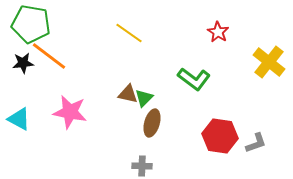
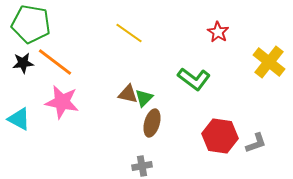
orange line: moved 6 px right, 6 px down
pink star: moved 8 px left, 10 px up
gray cross: rotated 12 degrees counterclockwise
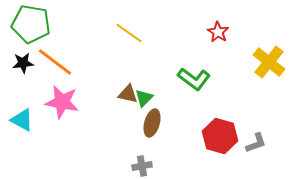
cyan triangle: moved 3 px right, 1 px down
red hexagon: rotated 8 degrees clockwise
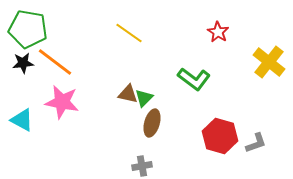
green pentagon: moved 3 px left, 5 px down
